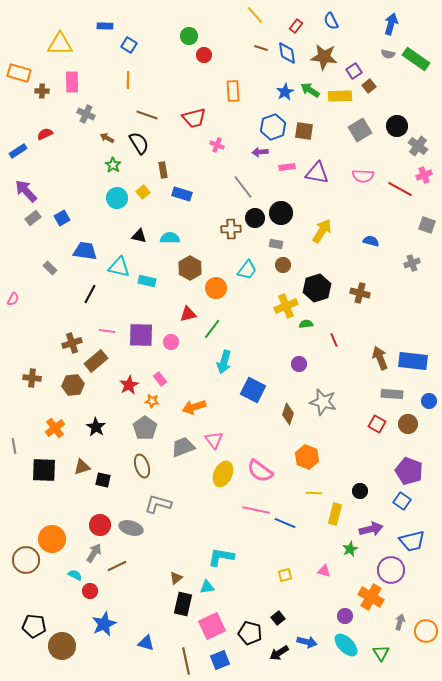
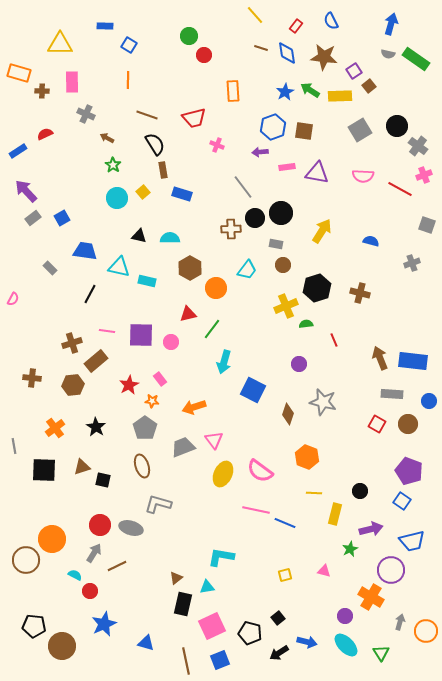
black semicircle at (139, 143): moved 16 px right, 1 px down
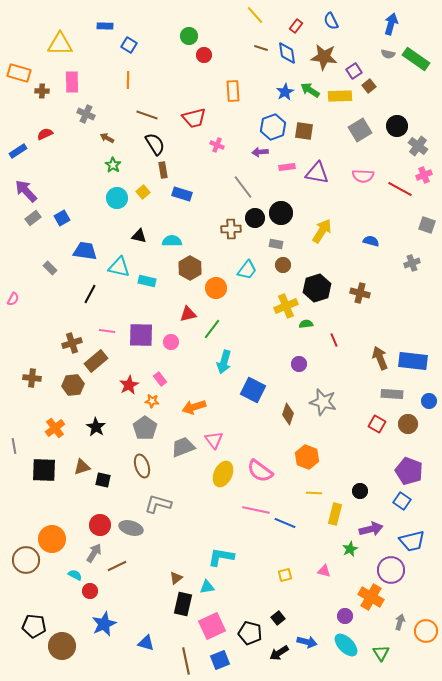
cyan semicircle at (170, 238): moved 2 px right, 3 px down
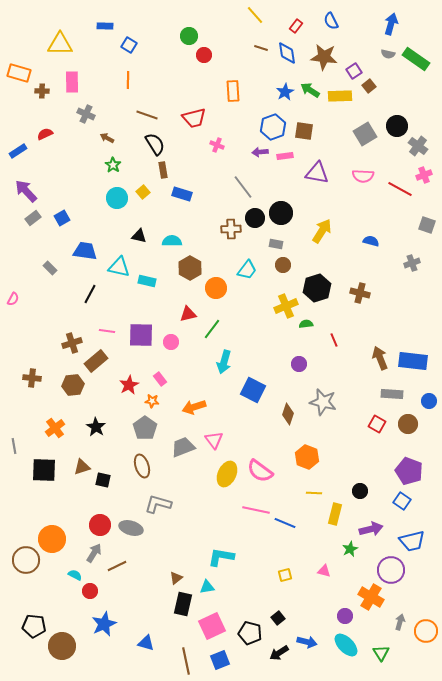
gray square at (360, 130): moved 5 px right, 4 px down
pink rectangle at (287, 167): moved 2 px left, 11 px up
yellow ellipse at (223, 474): moved 4 px right
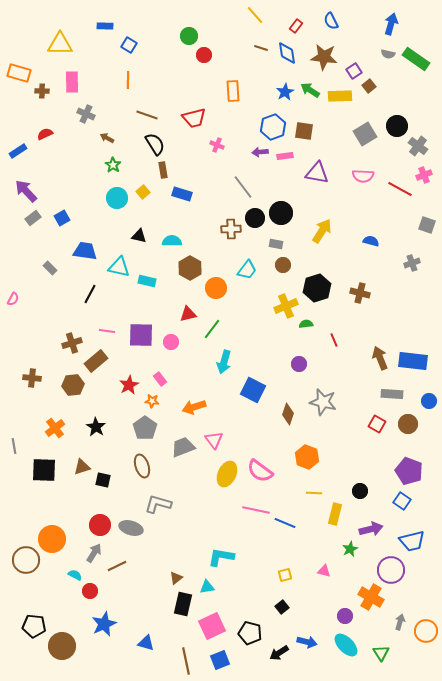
black square at (278, 618): moved 4 px right, 11 px up
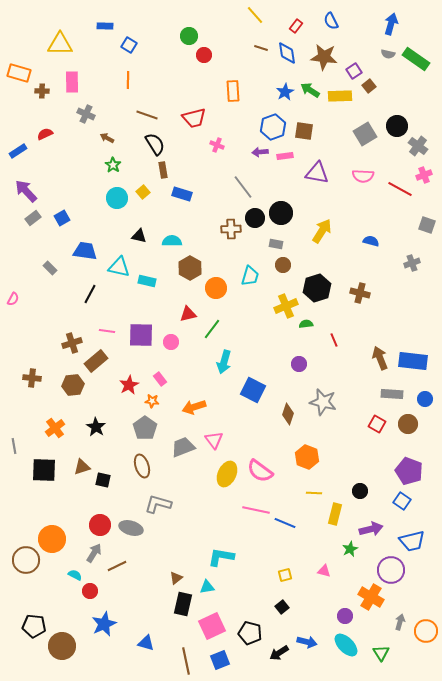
cyan trapezoid at (247, 270): moved 3 px right, 6 px down; rotated 20 degrees counterclockwise
blue circle at (429, 401): moved 4 px left, 2 px up
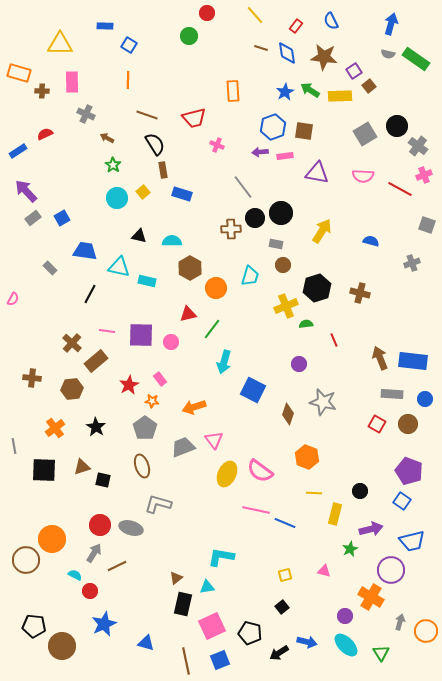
red circle at (204, 55): moved 3 px right, 42 px up
brown cross at (72, 343): rotated 30 degrees counterclockwise
brown hexagon at (73, 385): moved 1 px left, 4 px down
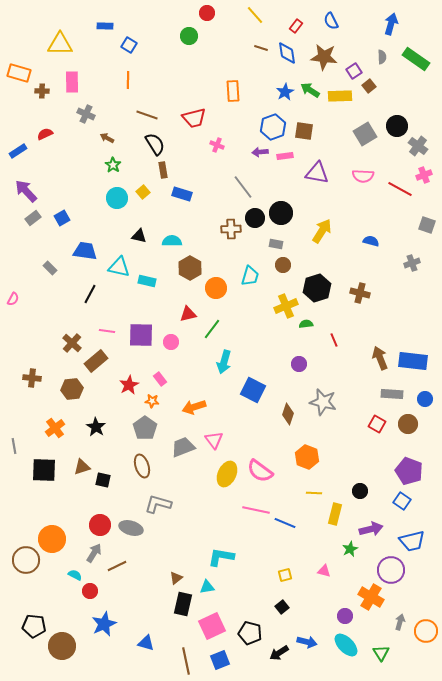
gray semicircle at (388, 54): moved 6 px left, 3 px down; rotated 104 degrees counterclockwise
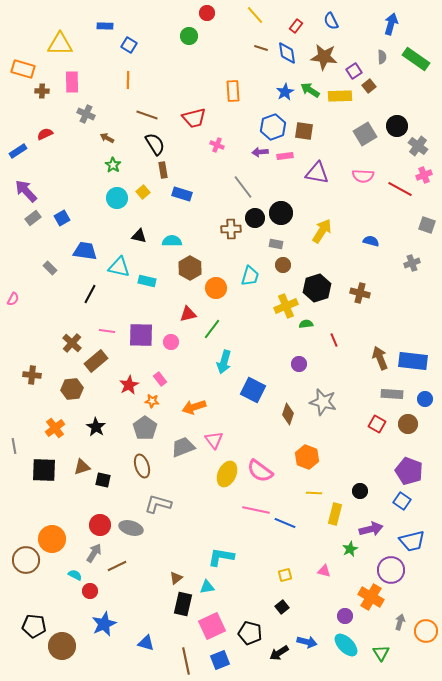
orange rectangle at (19, 73): moved 4 px right, 4 px up
brown cross at (32, 378): moved 3 px up
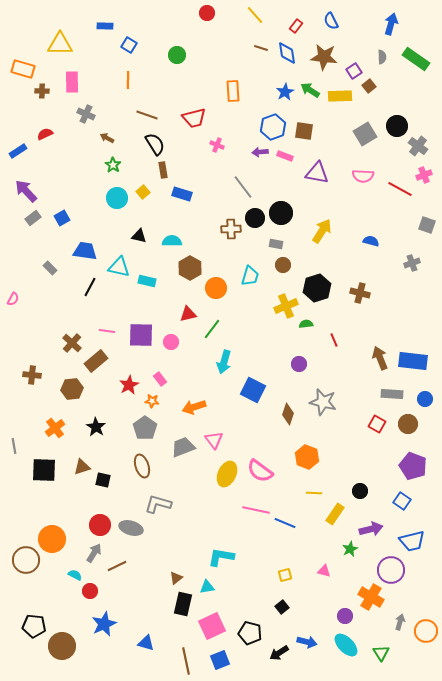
green circle at (189, 36): moved 12 px left, 19 px down
pink rectangle at (285, 156): rotated 28 degrees clockwise
black line at (90, 294): moved 7 px up
purple pentagon at (409, 471): moved 4 px right, 5 px up
yellow rectangle at (335, 514): rotated 20 degrees clockwise
